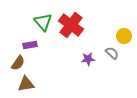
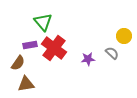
red cross: moved 17 px left, 23 px down
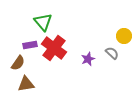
purple star: rotated 16 degrees counterclockwise
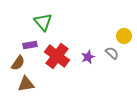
red cross: moved 3 px right, 8 px down
purple star: moved 2 px up
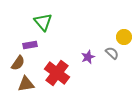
yellow circle: moved 1 px down
red cross: moved 17 px down
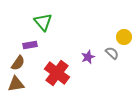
brown triangle: moved 10 px left
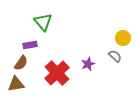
yellow circle: moved 1 px left, 1 px down
gray semicircle: moved 3 px right, 3 px down
purple star: moved 7 px down
brown semicircle: moved 3 px right
red cross: rotated 10 degrees clockwise
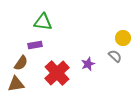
green triangle: rotated 42 degrees counterclockwise
purple rectangle: moved 5 px right
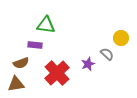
green triangle: moved 3 px right, 3 px down
yellow circle: moved 2 px left
purple rectangle: rotated 16 degrees clockwise
gray semicircle: moved 8 px left, 2 px up
brown semicircle: rotated 35 degrees clockwise
